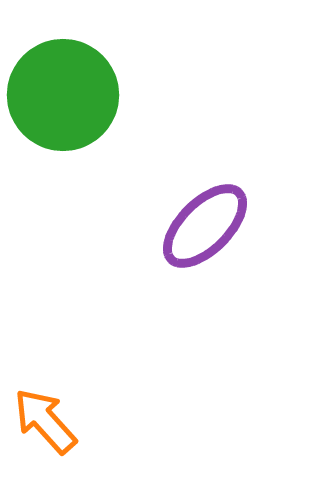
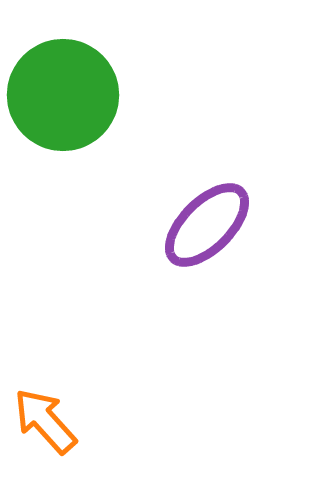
purple ellipse: moved 2 px right, 1 px up
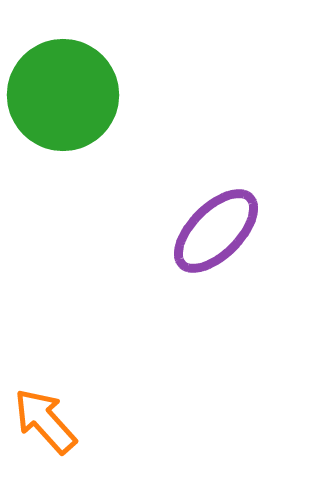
purple ellipse: moved 9 px right, 6 px down
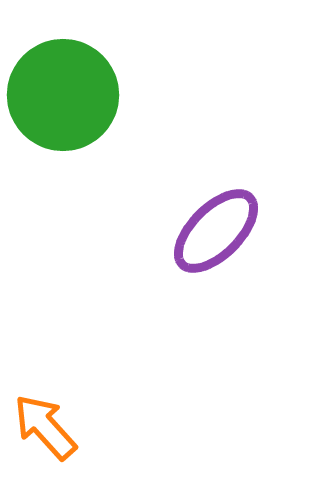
orange arrow: moved 6 px down
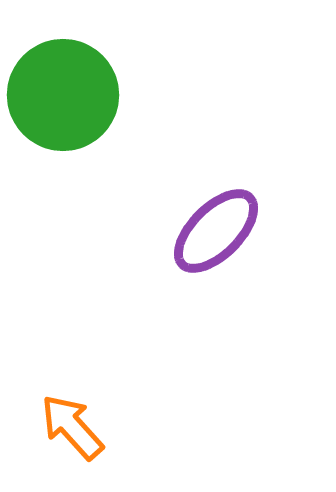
orange arrow: moved 27 px right
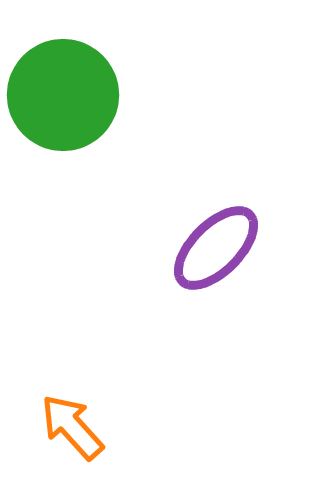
purple ellipse: moved 17 px down
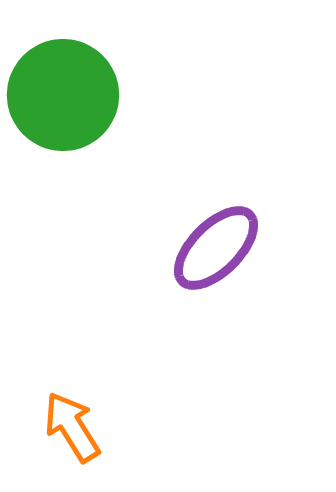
orange arrow: rotated 10 degrees clockwise
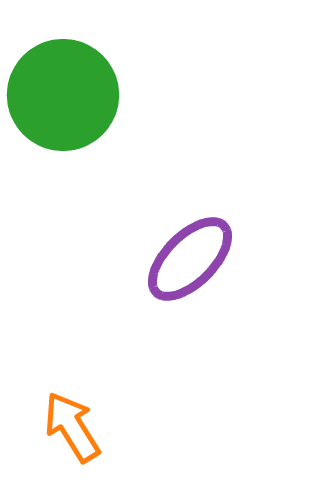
purple ellipse: moved 26 px left, 11 px down
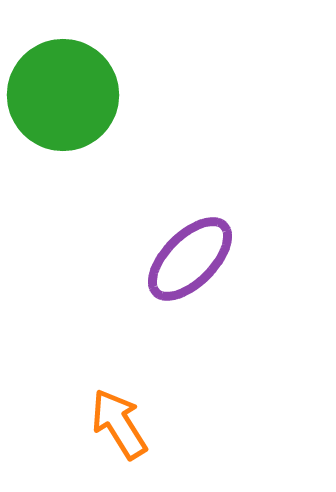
orange arrow: moved 47 px right, 3 px up
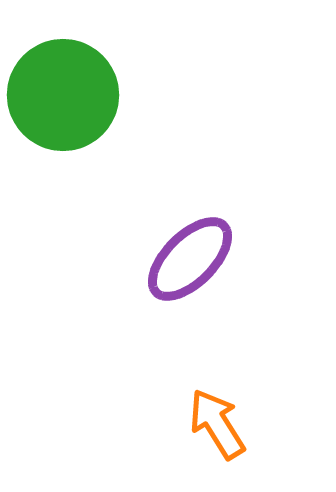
orange arrow: moved 98 px right
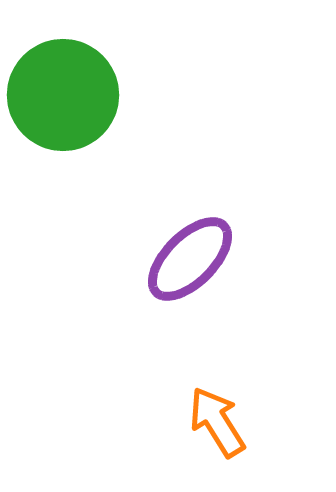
orange arrow: moved 2 px up
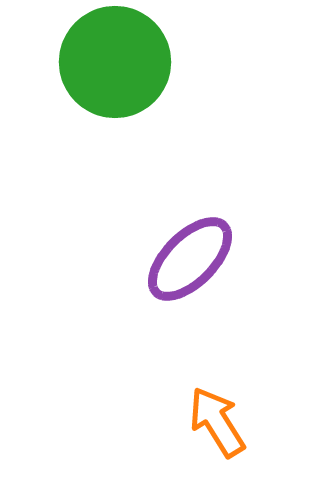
green circle: moved 52 px right, 33 px up
